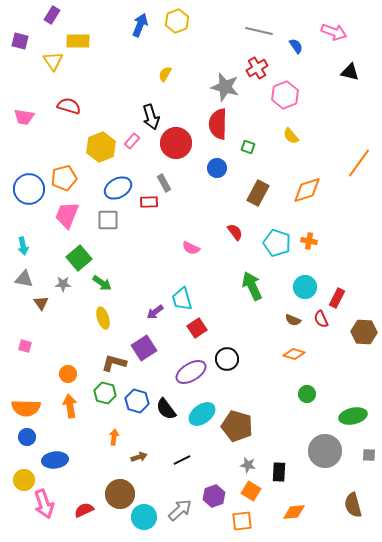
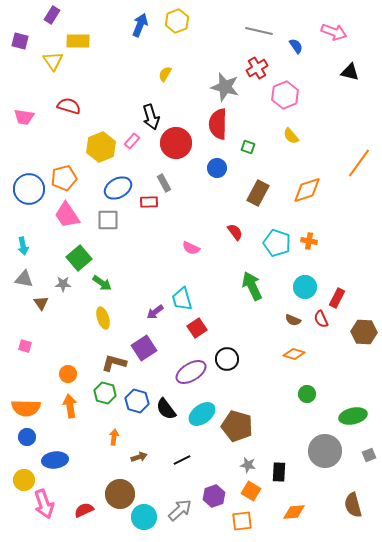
pink trapezoid at (67, 215): rotated 56 degrees counterclockwise
gray square at (369, 455): rotated 24 degrees counterclockwise
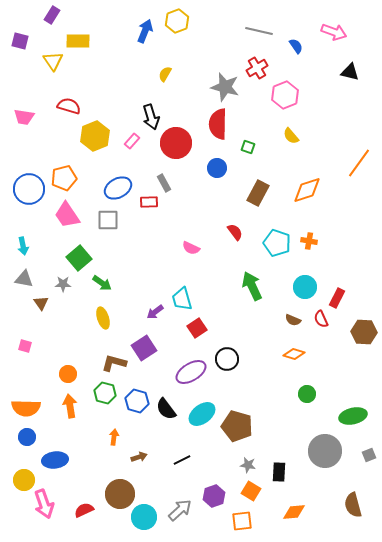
blue arrow at (140, 25): moved 5 px right, 6 px down
yellow hexagon at (101, 147): moved 6 px left, 11 px up
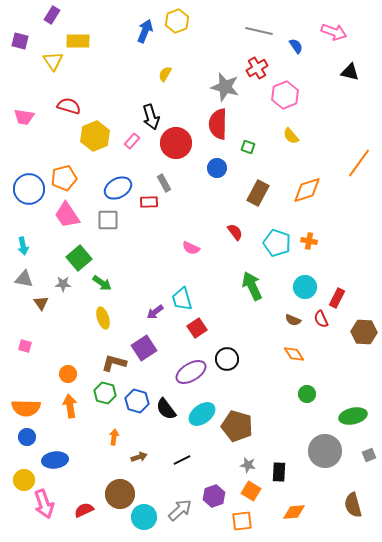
orange diamond at (294, 354): rotated 40 degrees clockwise
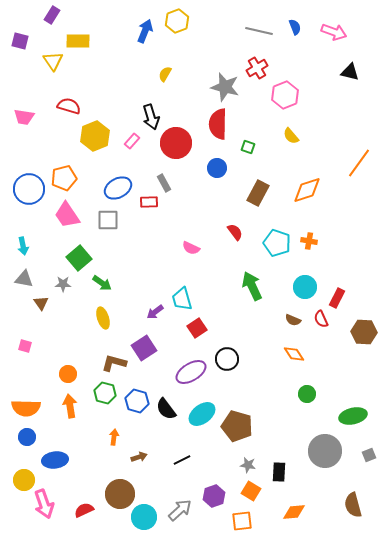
blue semicircle at (296, 46): moved 1 px left, 19 px up; rotated 14 degrees clockwise
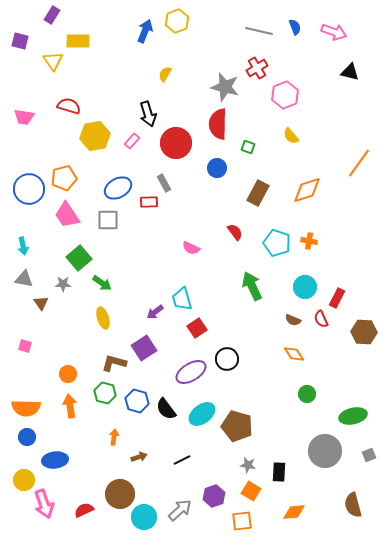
black arrow at (151, 117): moved 3 px left, 3 px up
yellow hexagon at (95, 136): rotated 12 degrees clockwise
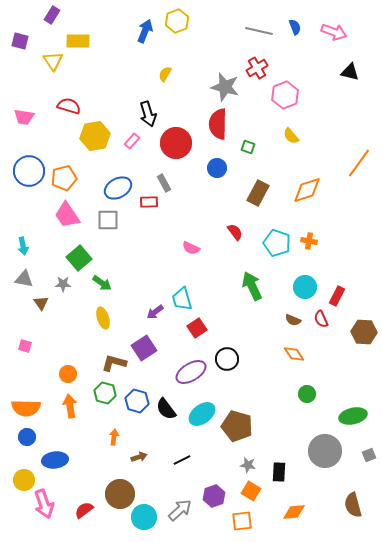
blue circle at (29, 189): moved 18 px up
red rectangle at (337, 298): moved 2 px up
red semicircle at (84, 510): rotated 12 degrees counterclockwise
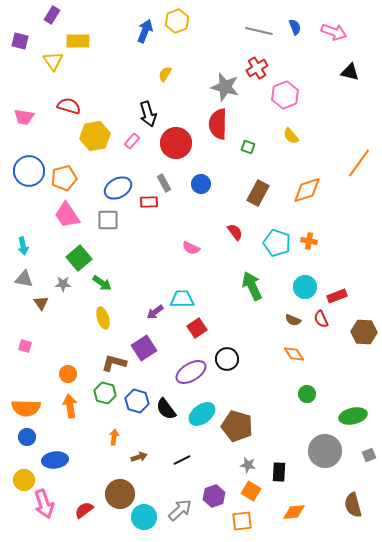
blue circle at (217, 168): moved 16 px left, 16 px down
red rectangle at (337, 296): rotated 42 degrees clockwise
cyan trapezoid at (182, 299): rotated 105 degrees clockwise
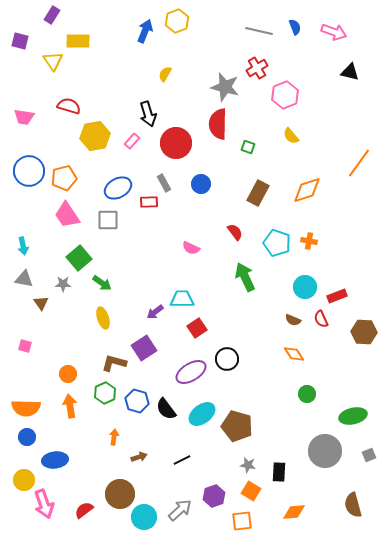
green arrow at (252, 286): moved 7 px left, 9 px up
green hexagon at (105, 393): rotated 20 degrees clockwise
